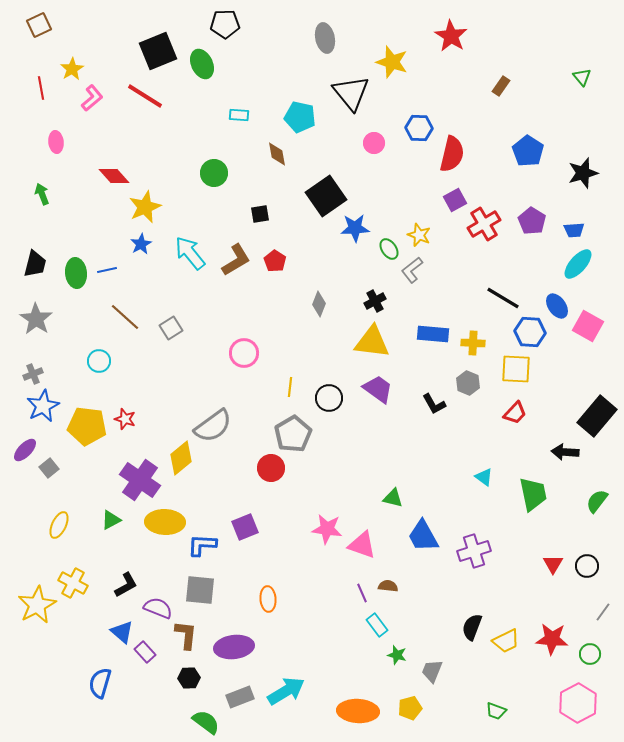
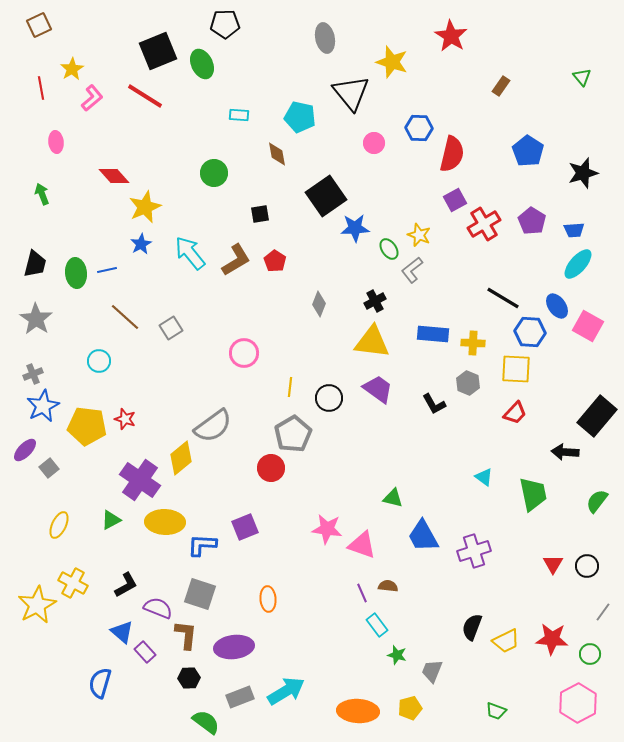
gray square at (200, 590): moved 4 px down; rotated 12 degrees clockwise
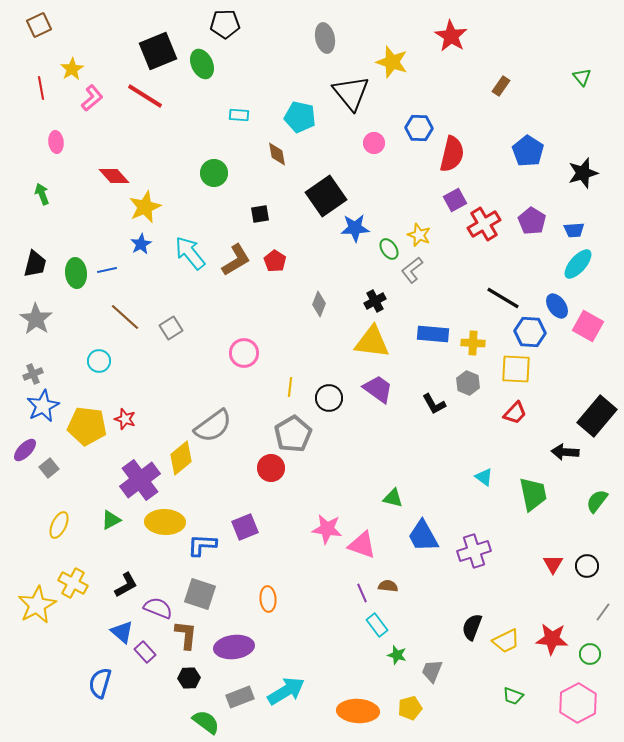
purple cross at (140, 480): rotated 18 degrees clockwise
green trapezoid at (496, 711): moved 17 px right, 15 px up
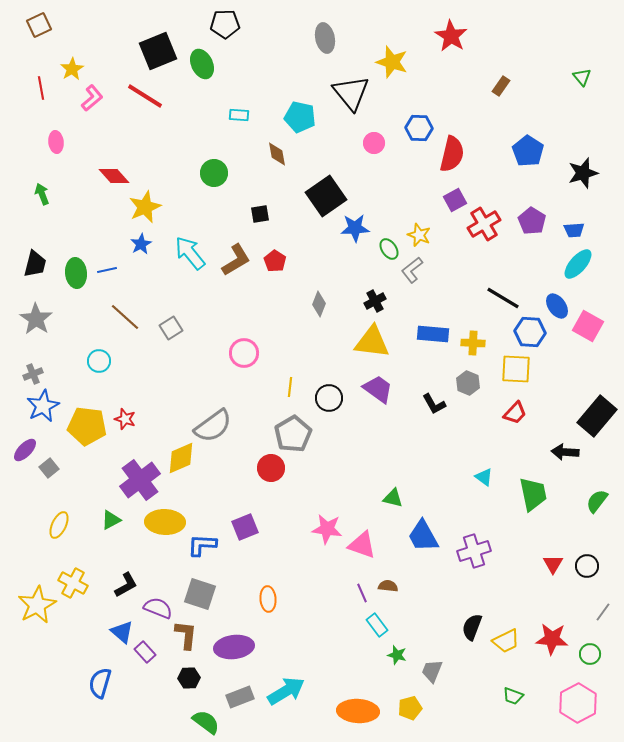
yellow diamond at (181, 458): rotated 16 degrees clockwise
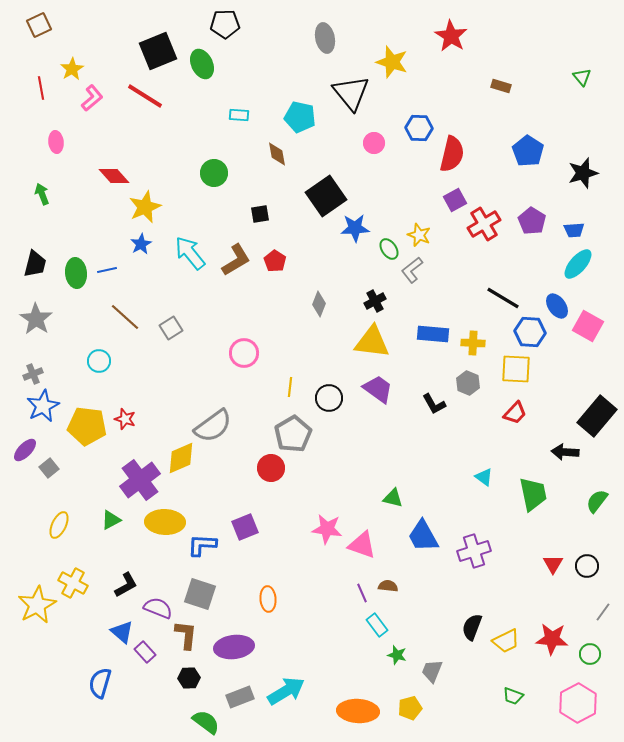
brown rectangle at (501, 86): rotated 72 degrees clockwise
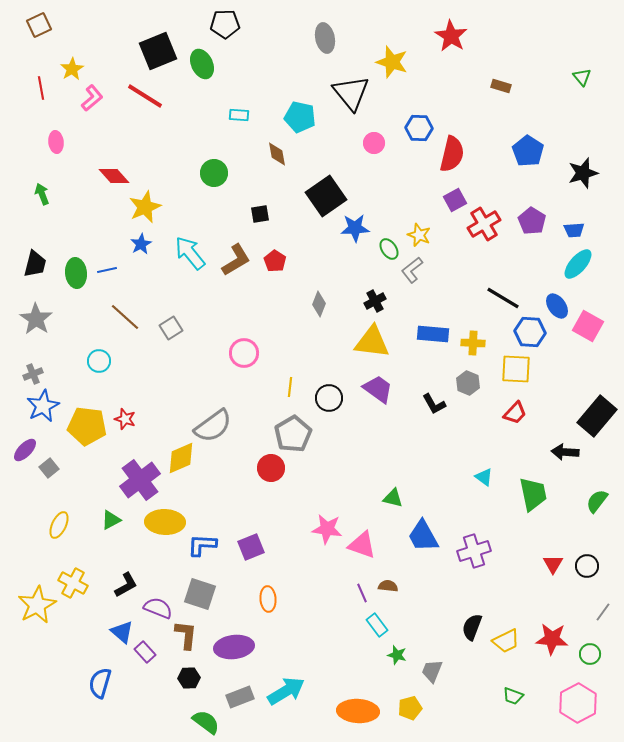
purple square at (245, 527): moved 6 px right, 20 px down
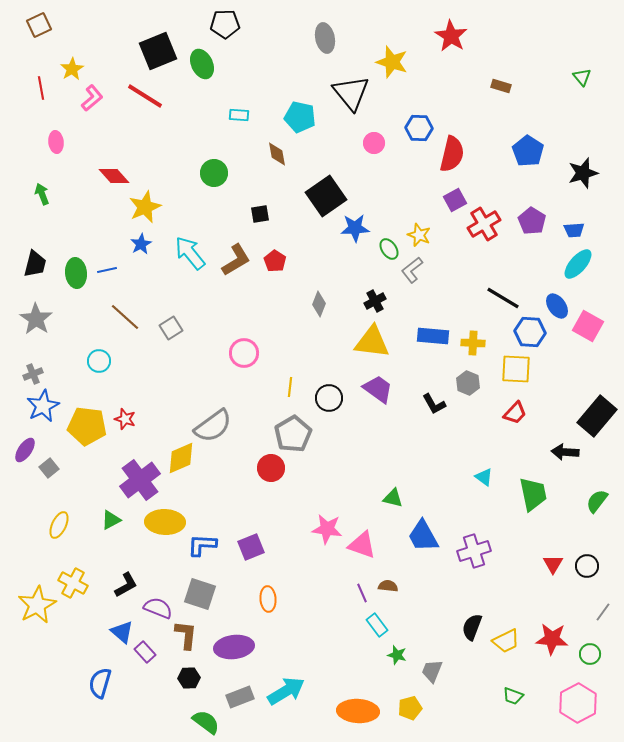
blue rectangle at (433, 334): moved 2 px down
purple ellipse at (25, 450): rotated 10 degrees counterclockwise
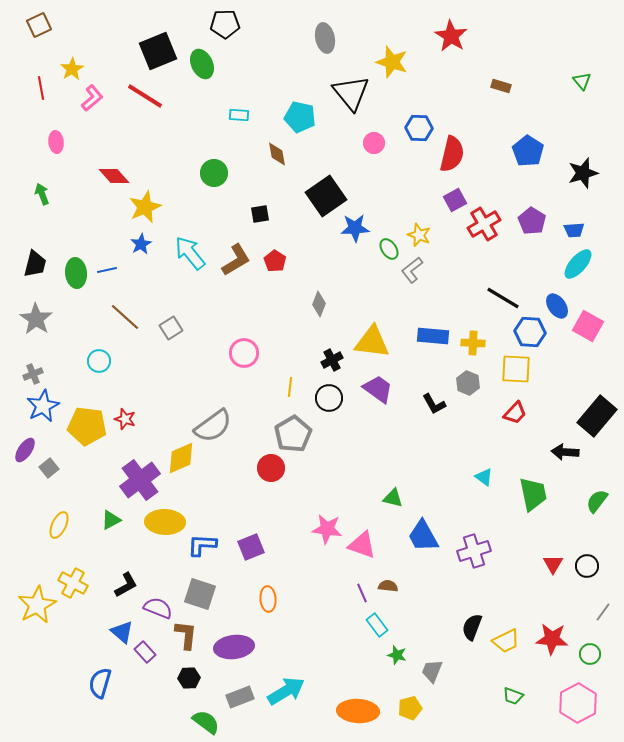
green triangle at (582, 77): moved 4 px down
black cross at (375, 301): moved 43 px left, 59 px down
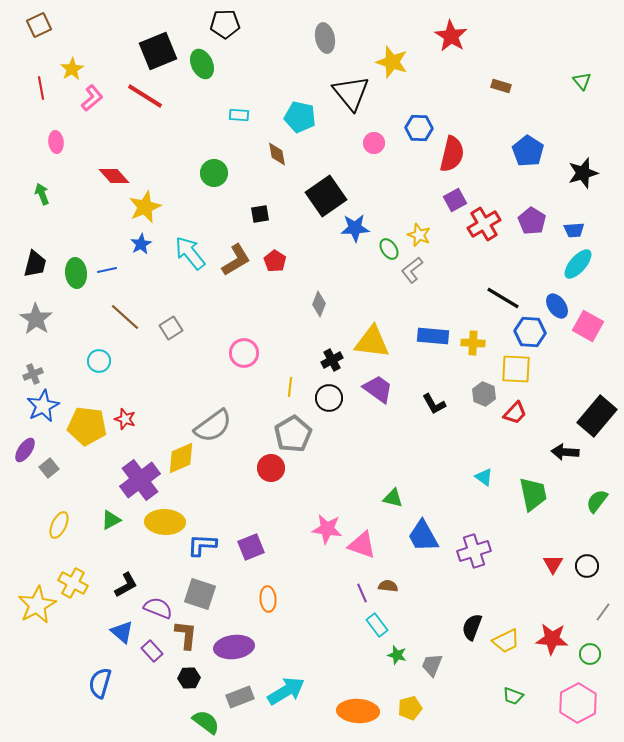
gray hexagon at (468, 383): moved 16 px right, 11 px down
purple rectangle at (145, 652): moved 7 px right, 1 px up
gray trapezoid at (432, 671): moved 6 px up
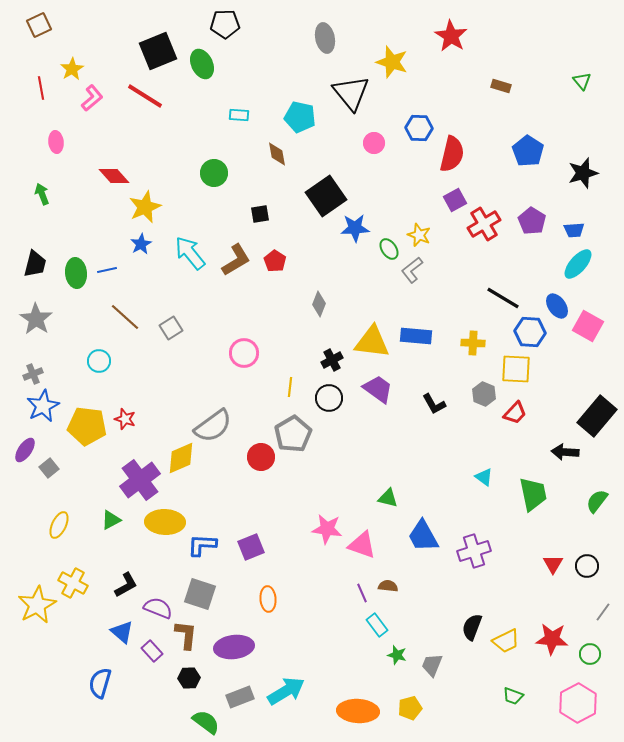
blue rectangle at (433, 336): moved 17 px left
red circle at (271, 468): moved 10 px left, 11 px up
green triangle at (393, 498): moved 5 px left
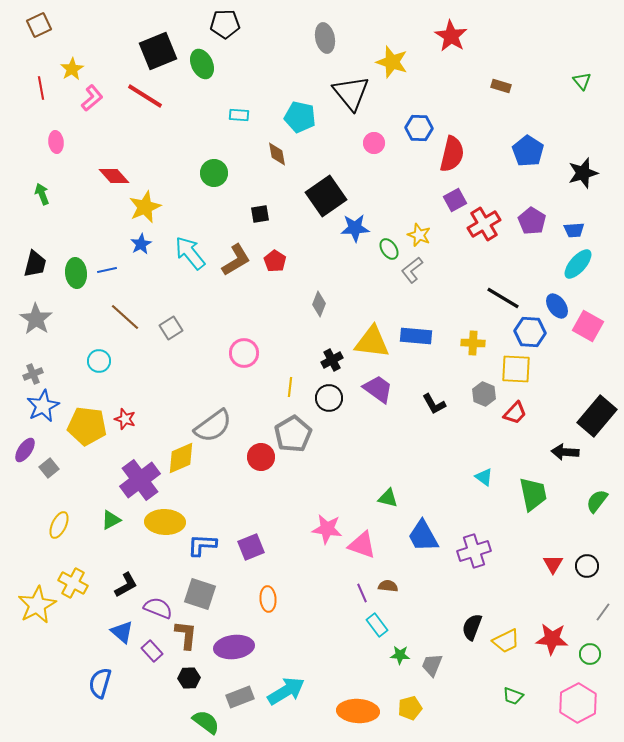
green star at (397, 655): moved 3 px right; rotated 12 degrees counterclockwise
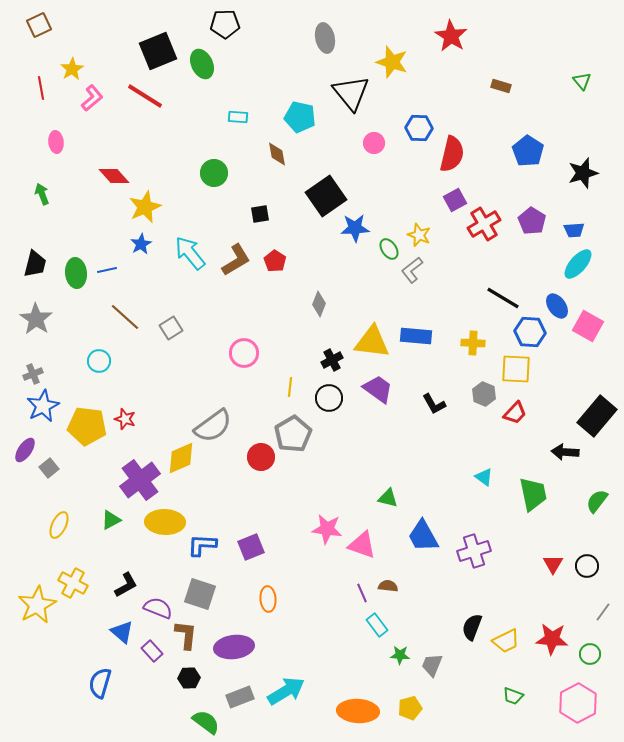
cyan rectangle at (239, 115): moved 1 px left, 2 px down
